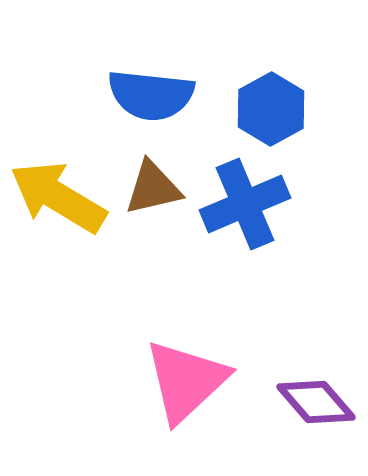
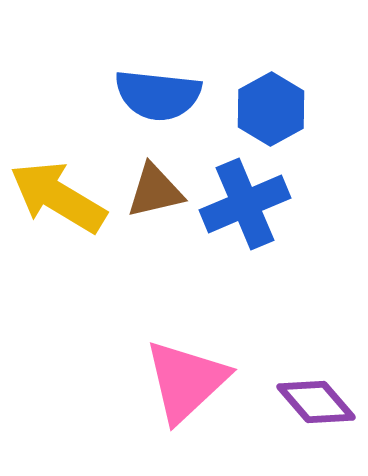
blue semicircle: moved 7 px right
brown triangle: moved 2 px right, 3 px down
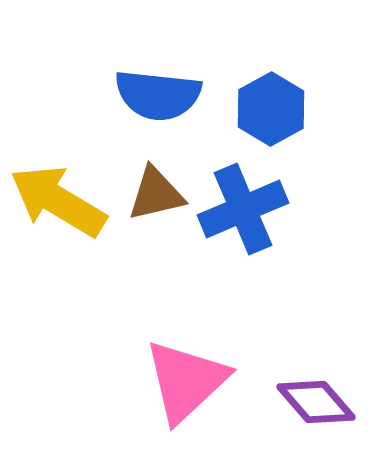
brown triangle: moved 1 px right, 3 px down
yellow arrow: moved 4 px down
blue cross: moved 2 px left, 5 px down
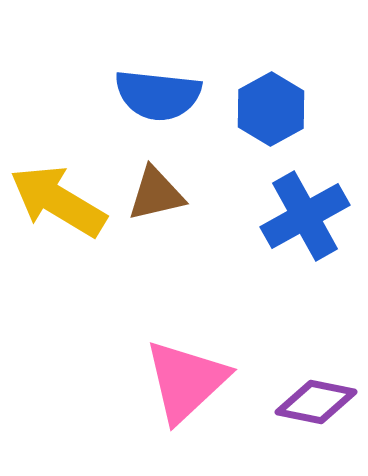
blue cross: moved 62 px right, 7 px down; rotated 6 degrees counterclockwise
purple diamond: rotated 38 degrees counterclockwise
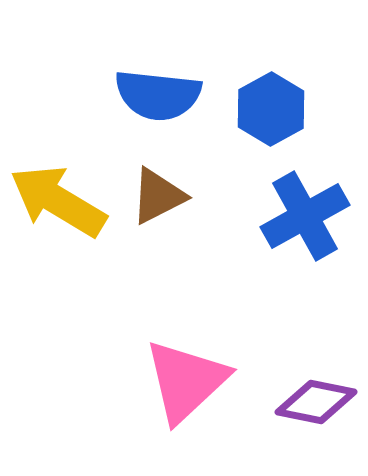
brown triangle: moved 2 px right, 2 px down; rotated 14 degrees counterclockwise
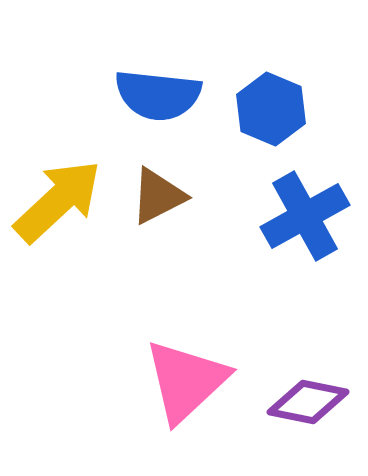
blue hexagon: rotated 8 degrees counterclockwise
yellow arrow: rotated 106 degrees clockwise
purple diamond: moved 8 px left
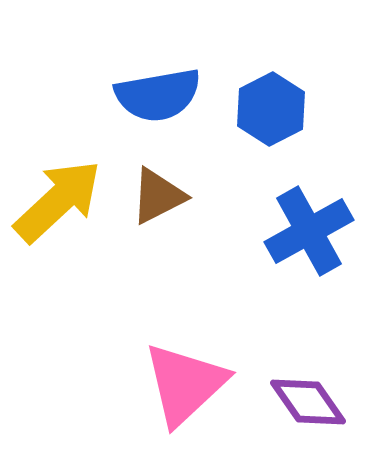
blue semicircle: rotated 16 degrees counterclockwise
blue hexagon: rotated 10 degrees clockwise
blue cross: moved 4 px right, 15 px down
pink triangle: moved 1 px left, 3 px down
purple diamond: rotated 44 degrees clockwise
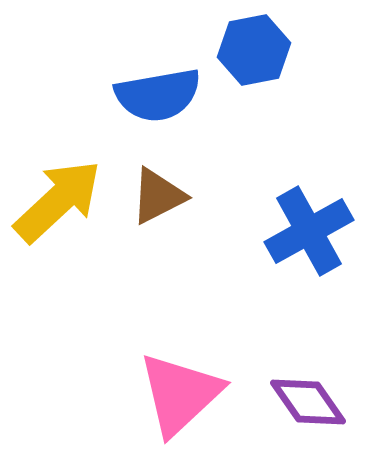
blue hexagon: moved 17 px left, 59 px up; rotated 16 degrees clockwise
pink triangle: moved 5 px left, 10 px down
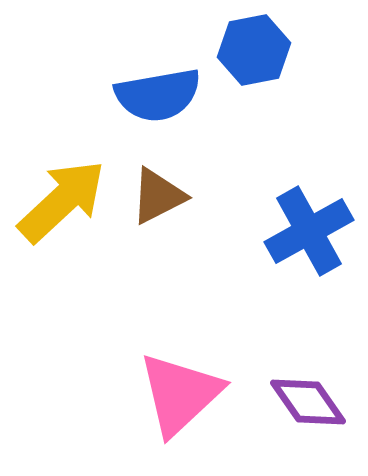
yellow arrow: moved 4 px right
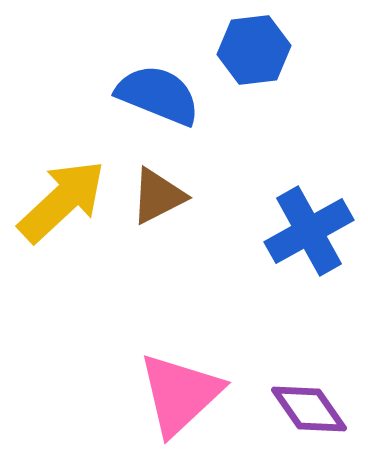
blue hexagon: rotated 4 degrees clockwise
blue semicircle: rotated 148 degrees counterclockwise
purple diamond: moved 1 px right, 7 px down
